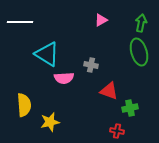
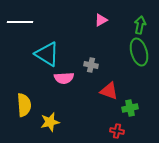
green arrow: moved 1 px left, 2 px down
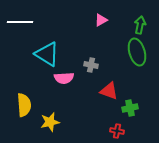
green ellipse: moved 2 px left
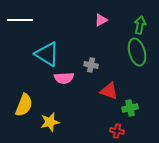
white line: moved 2 px up
yellow semicircle: rotated 25 degrees clockwise
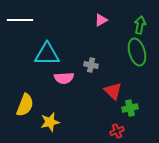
cyan triangle: rotated 32 degrees counterclockwise
red triangle: moved 4 px right; rotated 24 degrees clockwise
yellow semicircle: moved 1 px right
red cross: rotated 32 degrees counterclockwise
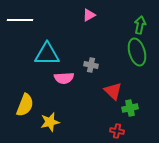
pink triangle: moved 12 px left, 5 px up
red cross: rotated 32 degrees clockwise
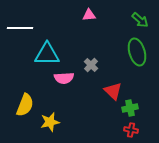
pink triangle: rotated 24 degrees clockwise
white line: moved 8 px down
green arrow: moved 5 px up; rotated 120 degrees clockwise
gray cross: rotated 32 degrees clockwise
red cross: moved 14 px right, 1 px up
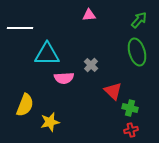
green arrow: moved 1 px left; rotated 90 degrees counterclockwise
green cross: rotated 28 degrees clockwise
red cross: rotated 24 degrees counterclockwise
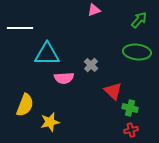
pink triangle: moved 5 px right, 5 px up; rotated 16 degrees counterclockwise
green ellipse: rotated 68 degrees counterclockwise
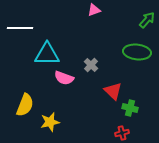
green arrow: moved 8 px right
pink semicircle: rotated 24 degrees clockwise
red cross: moved 9 px left, 3 px down
